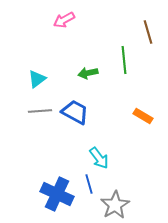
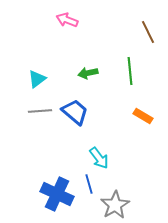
pink arrow: moved 3 px right; rotated 50 degrees clockwise
brown line: rotated 10 degrees counterclockwise
green line: moved 6 px right, 11 px down
blue trapezoid: rotated 12 degrees clockwise
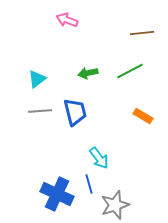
brown line: moved 6 px left, 1 px down; rotated 70 degrees counterclockwise
green line: rotated 68 degrees clockwise
blue trapezoid: rotated 36 degrees clockwise
gray star: rotated 12 degrees clockwise
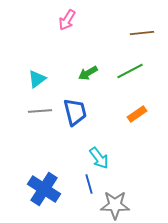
pink arrow: rotated 80 degrees counterclockwise
green arrow: rotated 18 degrees counterclockwise
orange rectangle: moved 6 px left, 2 px up; rotated 66 degrees counterclockwise
blue cross: moved 13 px left, 5 px up; rotated 8 degrees clockwise
gray star: rotated 20 degrees clockwise
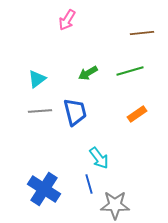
green line: rotated 12 degrees clockwise
